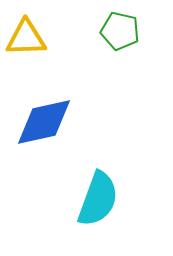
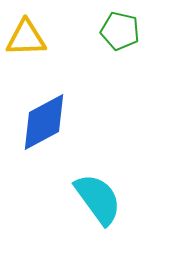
blue diamond: rotated 16 degrees counterclockwise
cyan semicircle: rotated 56 degrees counterclockwise
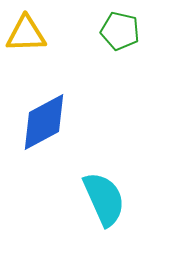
yellow triangle: moved 4 px up
cyan semicircle: moved 6 px right; rotated 12 degrees clockwise
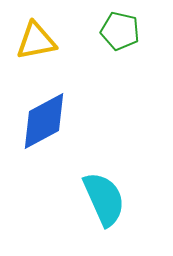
yellow triangle: moved 10 px right, 7 px down; rotated 9 degrees counterclockwise
blue diamond: moved 1 px up
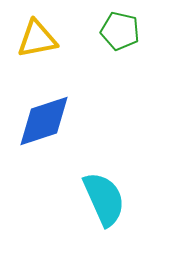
yellow triangle: moved 1 px right, 2 px up
blue diamond: rotated 10 degrees clockwise
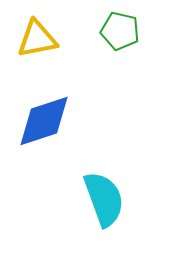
cyan semicircle: rotated 4 degrees clockwise
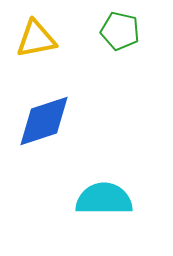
yellow triangle: moved 1 px left
cyan semicircle: rotated 70 degrees counterclockwise
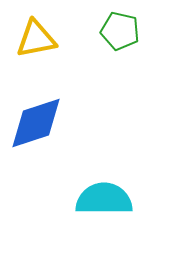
blue diamond: moved 8 px left, 2 px down
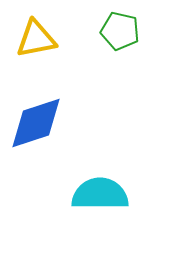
cyan semicircle: moved 4 px left, 5 px up
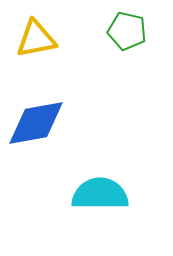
green pentagon: moved 7 px right
blue diamond: rotated 8 degrees clockwise
